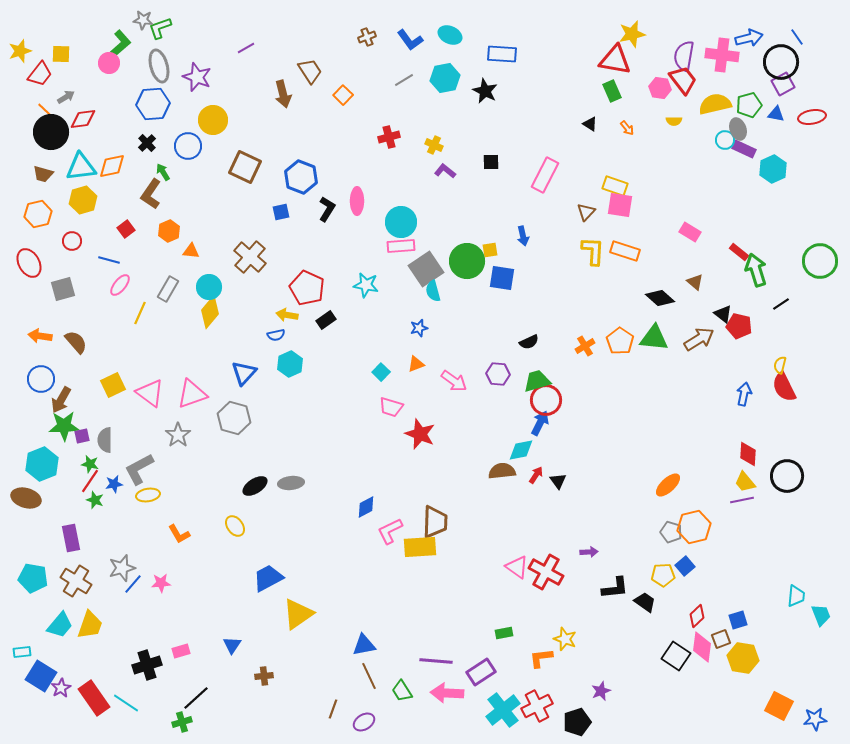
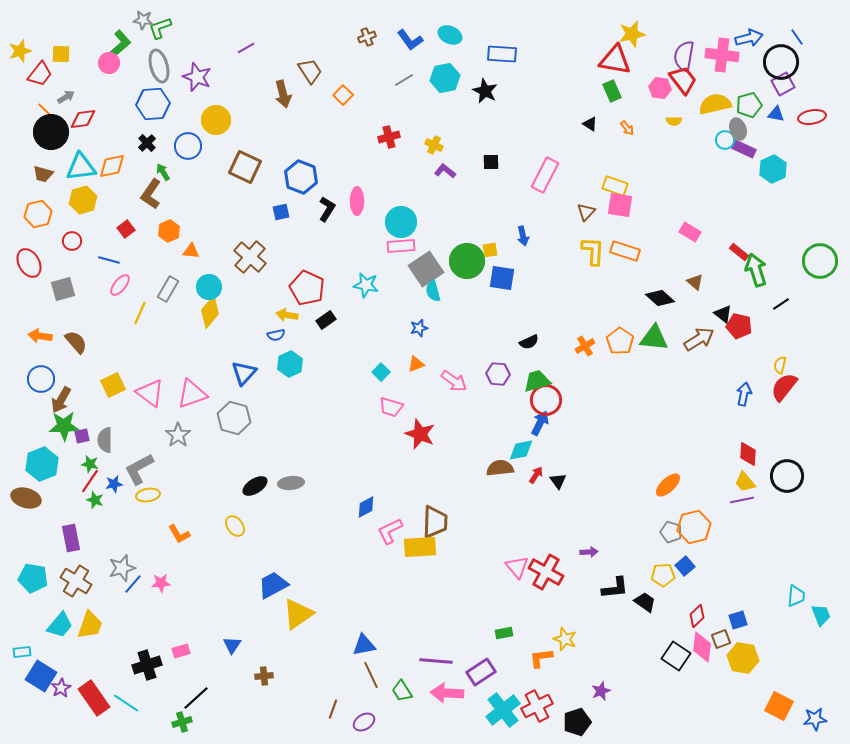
yellow circle at (213, 120): moved 3 px right
red semicircle at (784, 387): rotated 64 degrees clockwise
brown semicircle at (502, 471): moved 2 px left, 3 px up
pink triangle at (517, 567): rotated 15 degrees clockwise
blue trapezoid at (268, 578): moved 5 px right, 7 px down
brown line at (369, 676): moved 2 px right, 1 px up
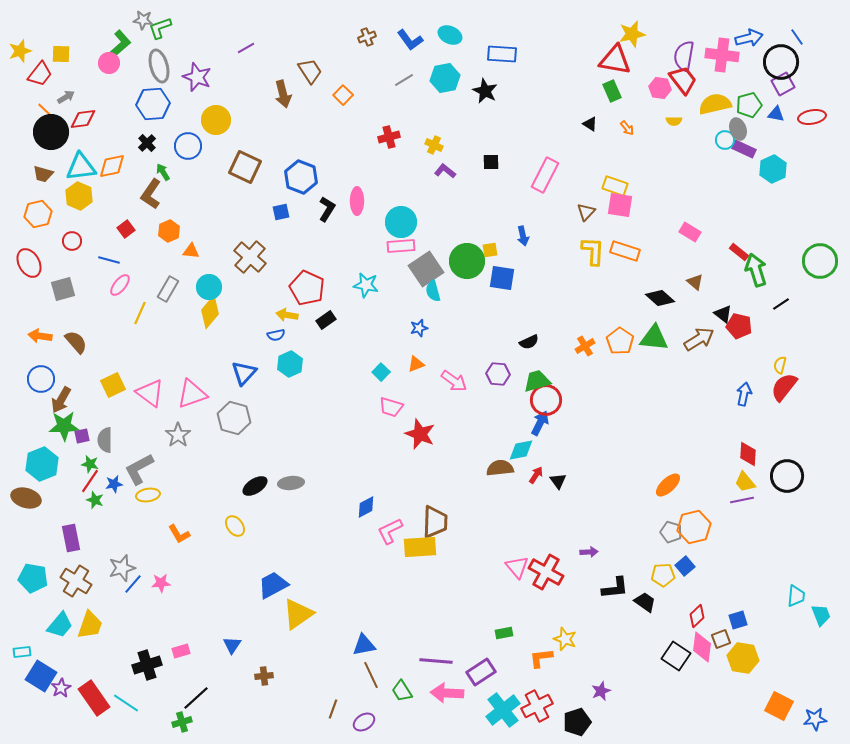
yellow hexagon at (83, 200): moved 4 px left, 4 px up; rotated 20 degrees counterclockwise
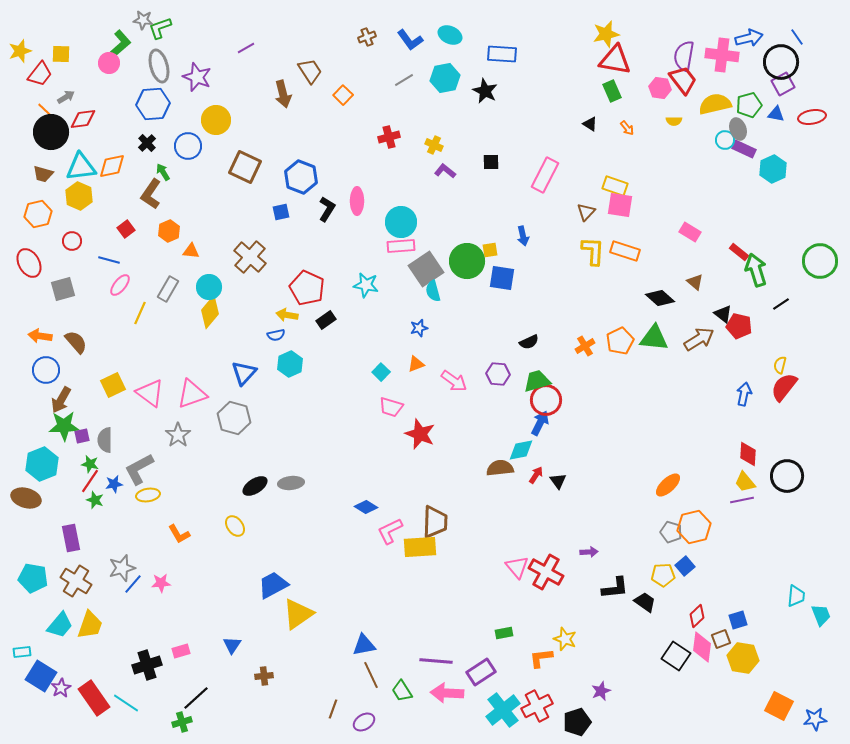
yellow star at (632, 34): moved 26 px left
orange pentagon at (620, 341): rotated 12 degrees clockwise
blue circle at (41, 379): moved 5 px right, 9 px up
blue diamond at (366, 507): rotated 60 degrees clockwise
